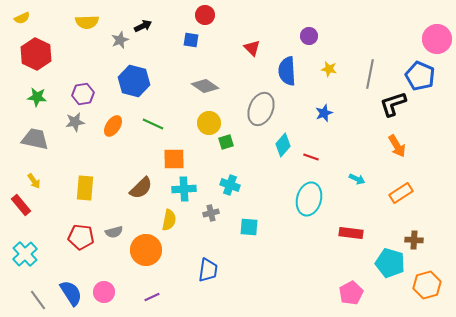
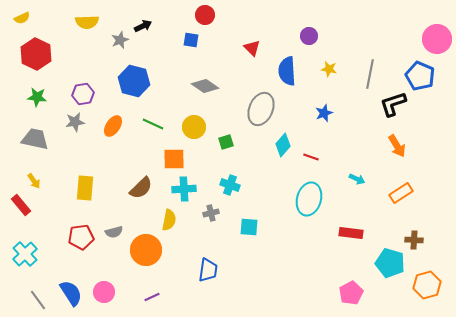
yellow circle at (209, 123): moved 15 px left, 4 px down
red pentagon at (81, 237): rotated 15 degrees counterclockwise
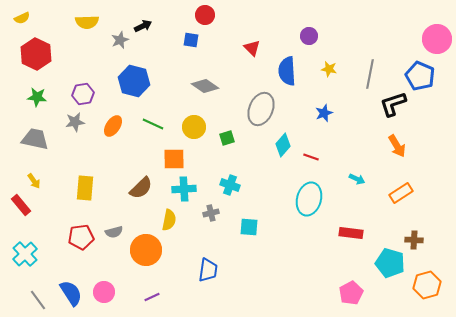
green square at (226, 142): moved 1 px right, 4 px up
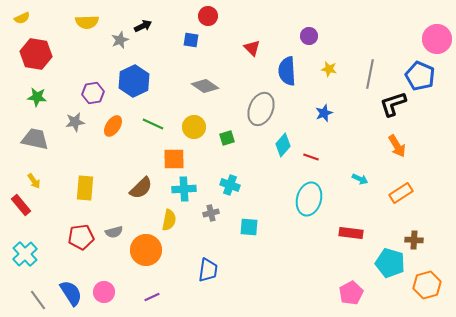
red circle at (205, 15): moved 3 px right, 1 px down
red hexagon at (36, 54): rotated 16 degrees counterclockwise
blue hexagon at (134, 81): rotated 20 degrees clockwise
purple hexagon at (83, 94): moved 10 px right, 1 px up
cyan arrow at (357, 179): moved 3 px right
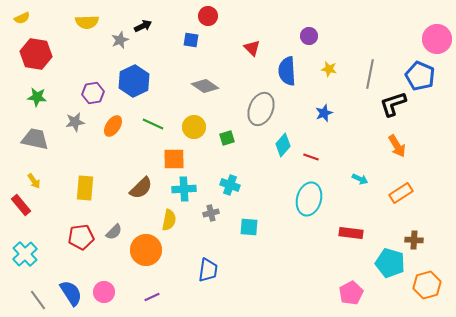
gray semicircle at (114, 232): rotated 30 degrees counterclockwise
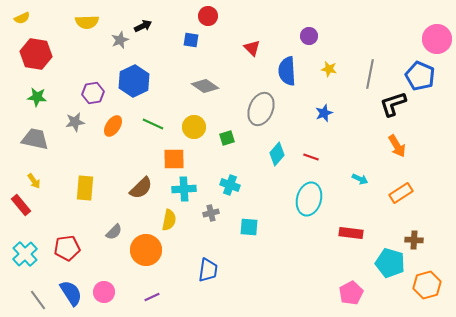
cyan diamond at (283, 145): moved 6 px left, 9 px down
red pentagon at (81, 237): moved 14 px left, 11 px down
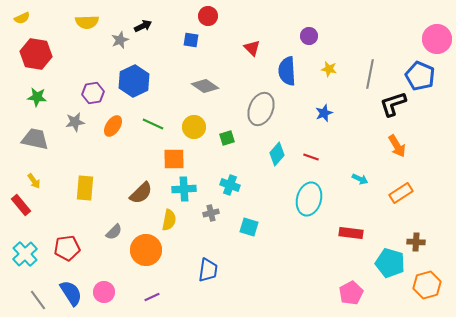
brown semicircle at (141, 188): moved 5 px down
cyan square at (249, 227): rotated 12 degrees clockwise
brown cross at (414, 240): moved 2 px right, 2 px down
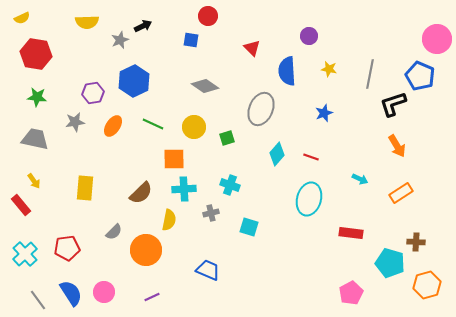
blue trapezoid at (208, 270): rotated 75 degrees counterclockwise
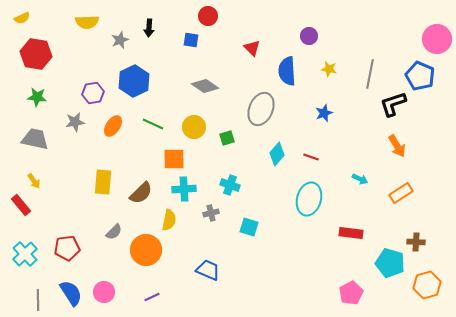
black arrow at (143, 26): moved 6 px right, 2 px down; rotated 120 degrees clockwise
yellow rectangle at (85, 188): moved 18 px right, 6 px up
gray line at (38, 300): rotated 35 degrees clockwise
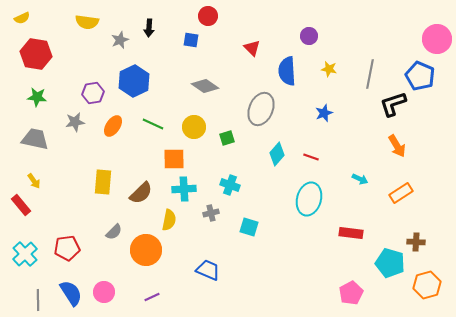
yellow semicircle at (87, 22): rotated 10 degrees clockwise
